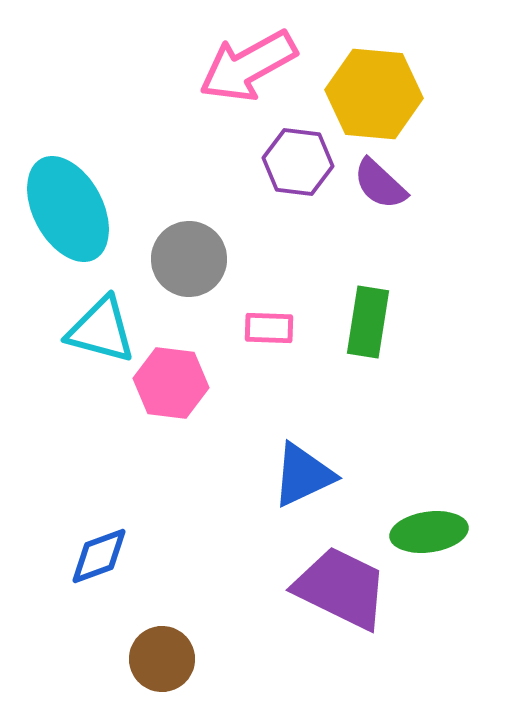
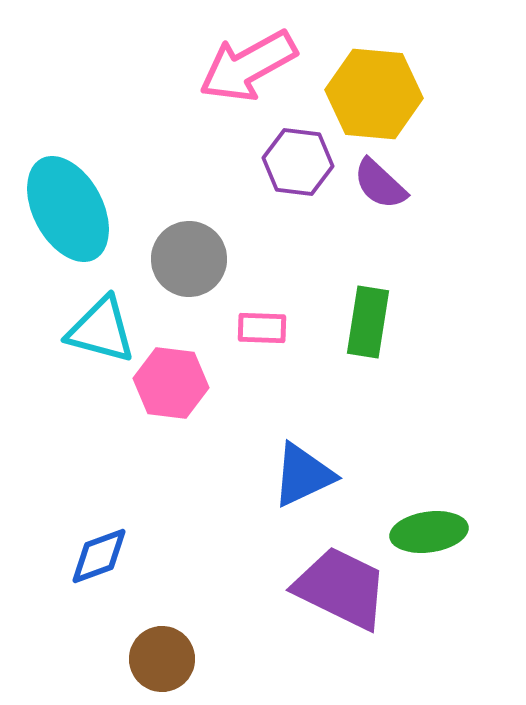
pink rectangle: moved 7 px left
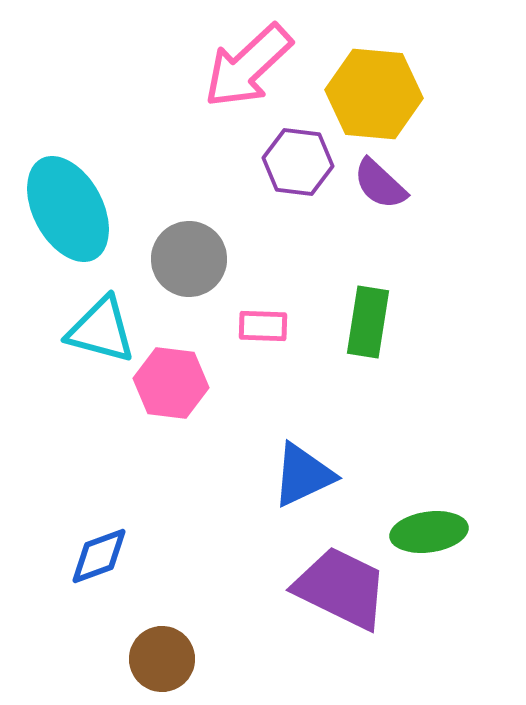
pink arrow: rotated 14 degrees counterclockwise
pink rectangle: moved 1 px right, 2 px up
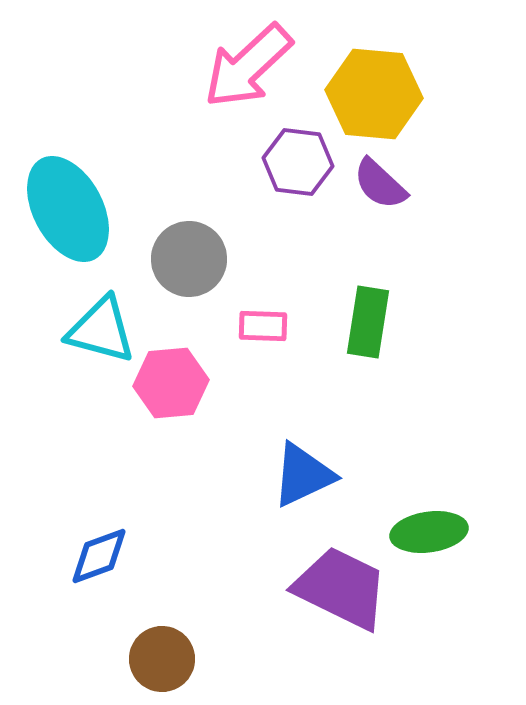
pink hexagon: rotated 12 degrees counterclockwise
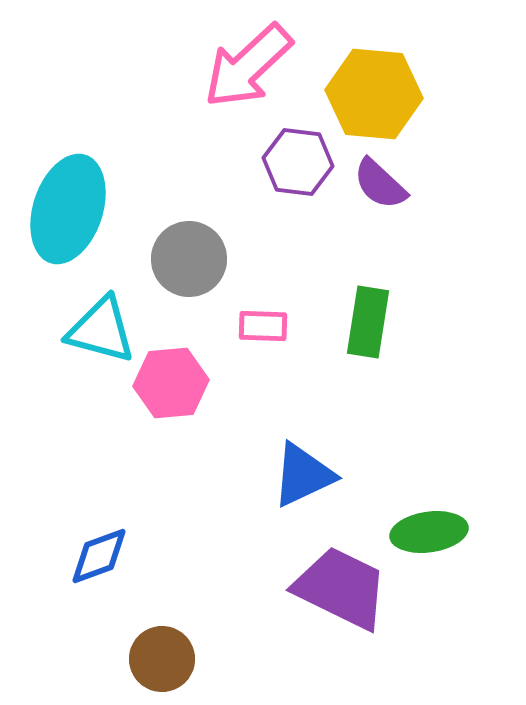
cyan ellipse: rotated 46 degrees clockwise
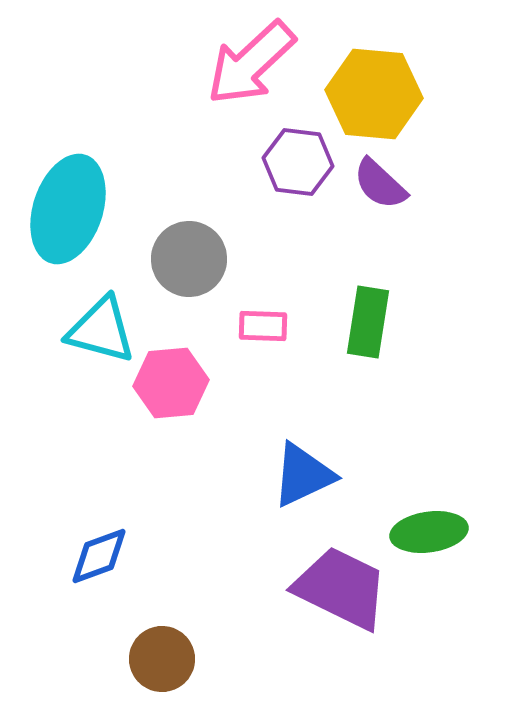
pink arrow: moved 3 px right, 3 px up
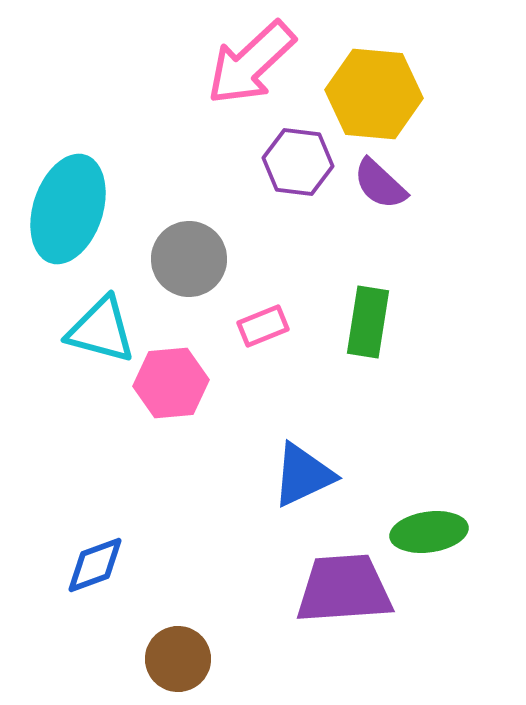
pink rectangle: rotated 24 degrees counterclockwise
blue diamond: moved 4 px left, 9 px down
purple trapezoid: moved 3 px right, 1 px down; rotated 30 degrees counterclockwise
brown circle: moved 16 px right
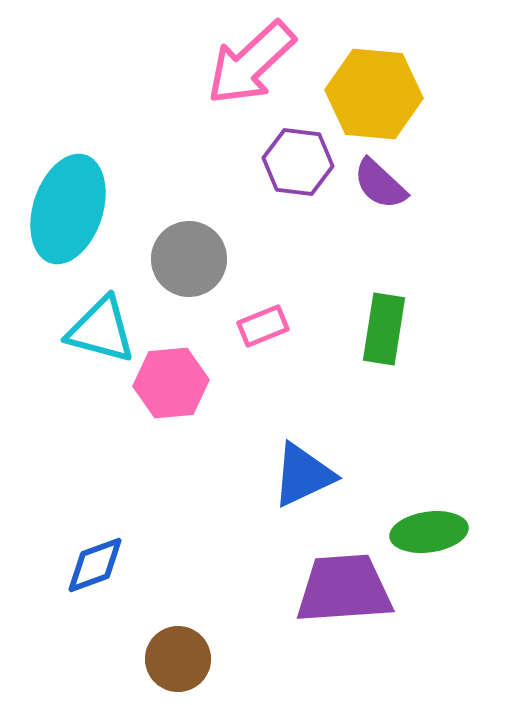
green rectangle: moved 16 px right, 7 px down
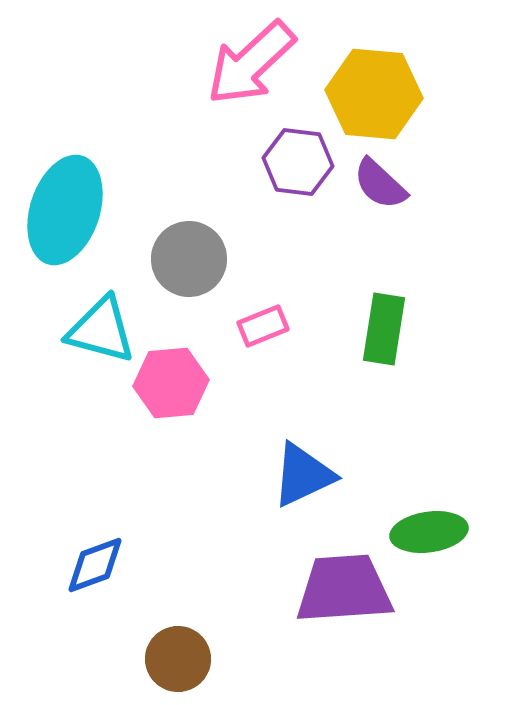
cyan ellipse: moved 3 px left, 1 px down
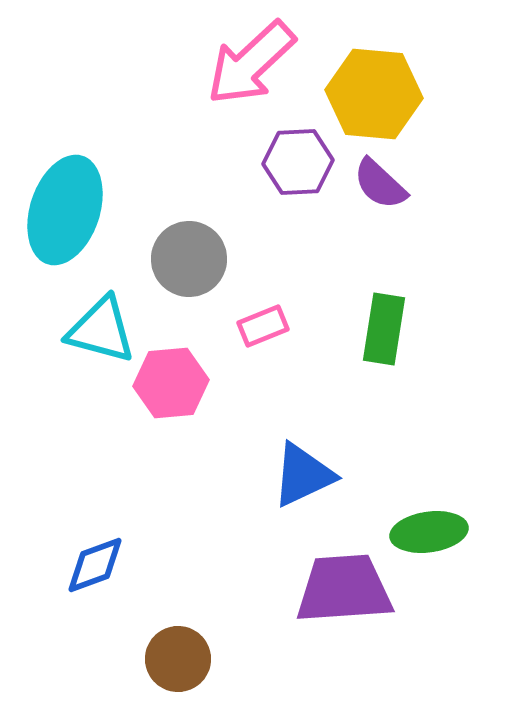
purple hexagon: rotated 10 degrees counterclockwise
